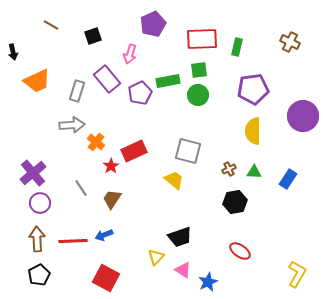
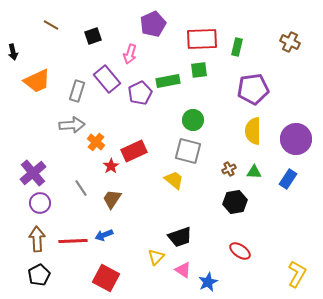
green circle at (198, 95): moved 5 px left, 25 px down
purple circle at (303, 116): moved 7 px left, 23 px down
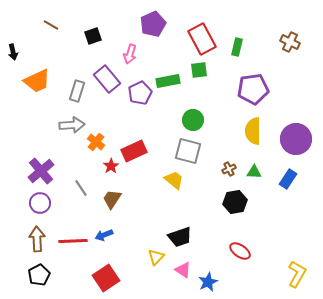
red rectangle at (202, 39): rotated 64 degrees clockwise
purple cross at (33, 173): moved 8 px right, 2 px up
red square at (106, 278): rotated 28 degrees clockwise
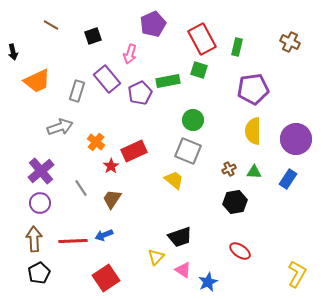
green square at (199, 70): rotated 24 degrees clockwise
gray arrow at (72, 125): moved 12 px left, 2 px down; rotated 15 degrees counterclockwise
gray square at (188, 151): rotated 8 degrees clockwise
brown arrow at (37, 239): moved 3 px left
black pentagon at (39, 275): moved 2 px up
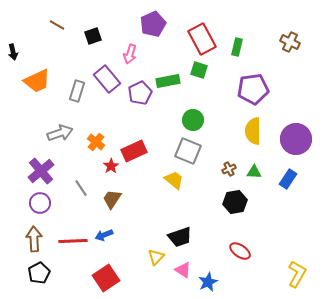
brown line at (51, 25): moved 6 px right
gray arrow at (60, 127): moved 6 px down
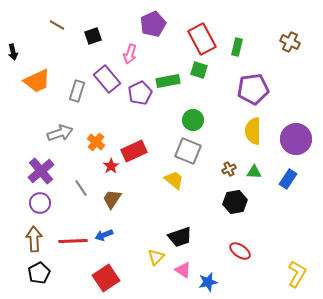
blue star at (208, 282): rotated 12 degrees clockwise
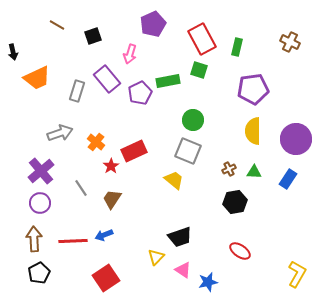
orange trapezoid at (37, 81): moved 3 px up
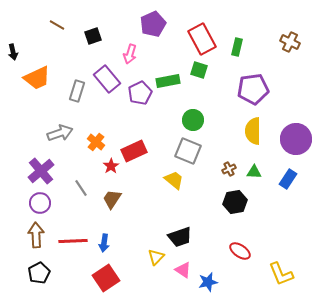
blue arrow at (104, 235): moved 8 px down; rotated 60 degrees counterclockwise
brown arrow at (34, 239): moved 2 px right, 4 px up
yellow L-shape at (297, 274): moved 16 px left; rotated 128 degrees clockwise
